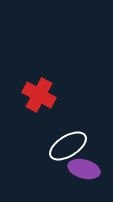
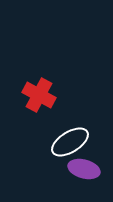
white ellipse: moved 2 px right, 4 px up
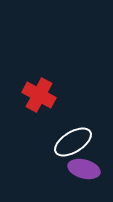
white ellipse: moved 3 px right
